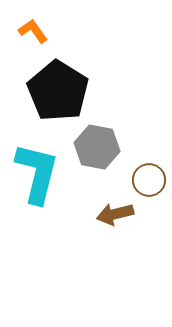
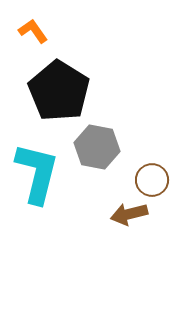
black pentagon: moved 1 px right
brown circle: moved 3 px right
brown arrow: moved 14 px right
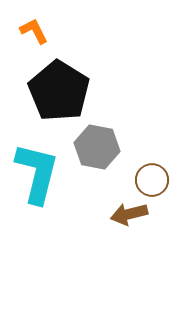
orange L-shape: moved 1 px right; rotated 8 degrees clockwise
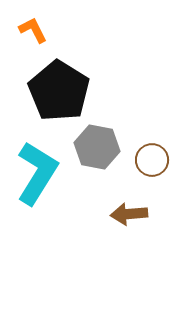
orange L-shape: moved 1 px left, 1 px up
cyan L-shape: rotated 18 degrees clockwise
brown circle: moved 20 px up
brown arrow: rotated 9 degrees clockwise
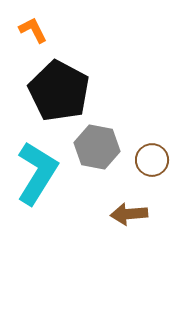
black pentagon: rotated 4 degrees counterclockwise
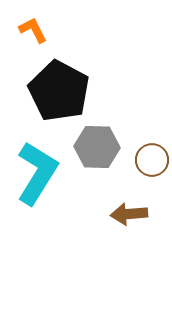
gray hexagon: rotated 9 degrees counterclockwise
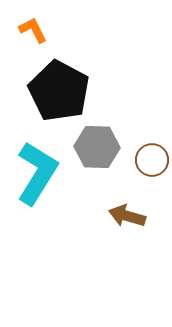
brown arrow: moved 2 px left, 2 px down; rotated 21 degrees clockwise
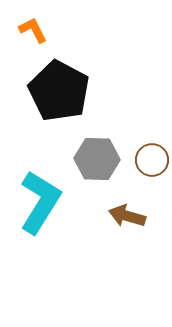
gray hexagon: moved 12 px down
cyan L-shape: moved 3 px right, 29 px down
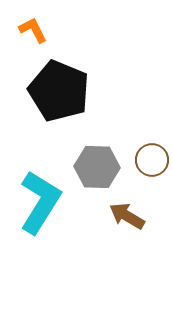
black pentagon: rotated 6 degrees counterclockwise
gray hexagon: moved 8 px down
brown arrow: rotated 15 degrees clockwise
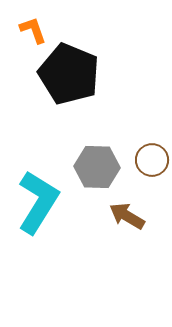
orange L-shape: rotated 8 degrees clockwise
black pentagon: moved 10 px right, 17 px up
cyan L-shape: moved 2 px left
